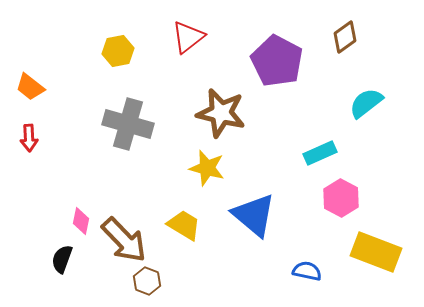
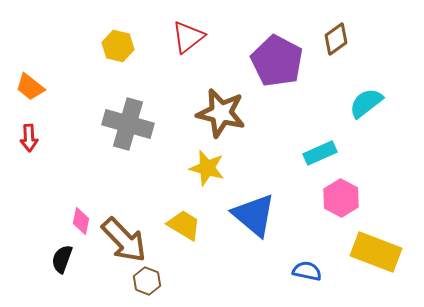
brown diamond: moved 9 px left, 2 px down
yellow hexagon: moved 5 px up; rotated 24 degrees clockwise
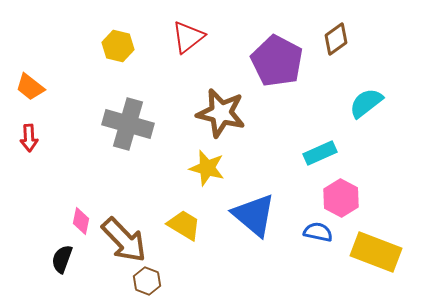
blue semicircle: moved 11 px right, 39 px up
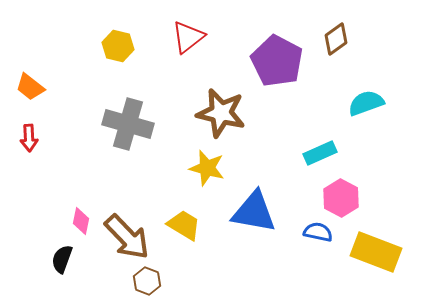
cyan semicircle: rotated 18 degrees clockwise
blue triangle: moved 3 px up; rotated 30 degrees counterclockwise
brown arrow: moved 3 px right, 3 px up
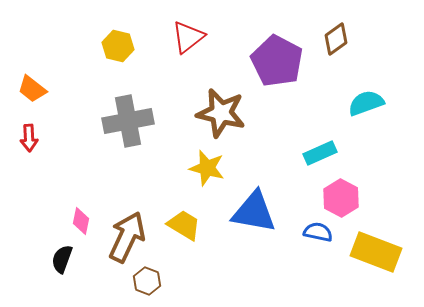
orange trapezoid: moved 2 px right, 2 px down
gray cross: moved 3 px up; rotated 27 degrees counterclockwise
brown arrow: rotated 111 degrees counterclockwise
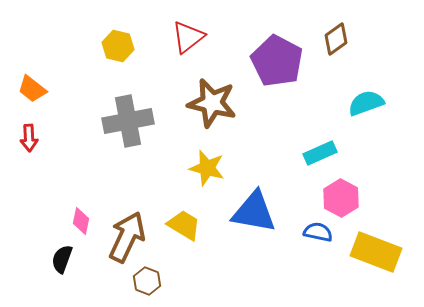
brown star: moved 9 px left, 10 px up
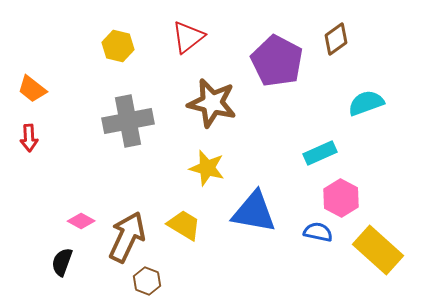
pink diamond: rotated 72 degrees counterclockwise
yellow rectangle: moved 2 px right, 2 px up; rotated 21 degrees clockwise
black semicircle: moved 3 px down
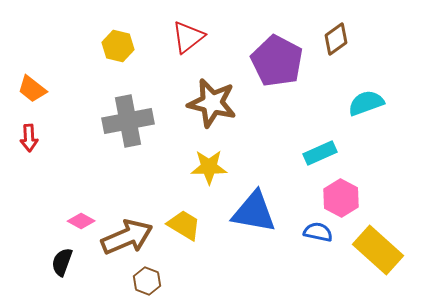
yellow star: moved 2 px right, 1 px up; rotated 15 degrees counterclockwise
brown arrow: rotated 42 degrees clockwise
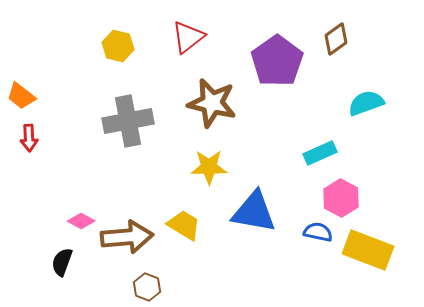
purple pentagon: rotated 9 degrees clockwise
orange trapezoid: moved 11 px left, 7 px down
brown arrow: rotated 18 degrees clockwise
yellow rectangle: moved 10 px left; rotated 21 degrees counterclockwise
brown hexagon: moved 6 px down
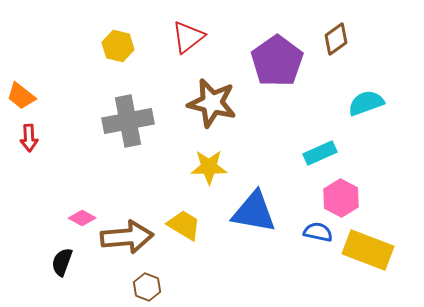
pink diamond: moved 1 px right, 3 px up
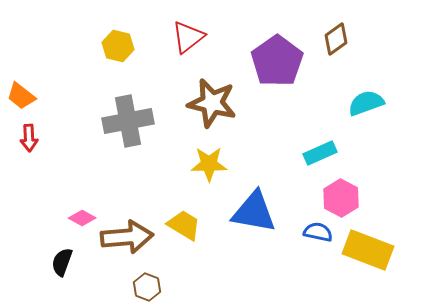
yellow star: moved 3 px up
